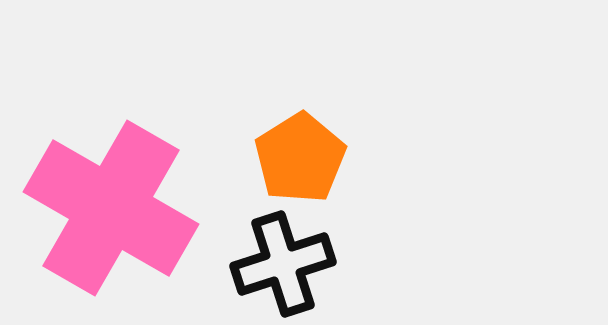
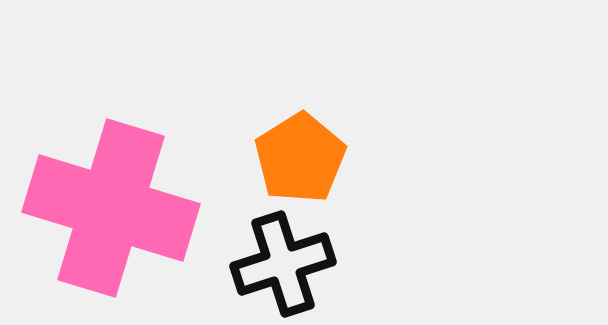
pink cross: rotated 13 degrees counterclockwise
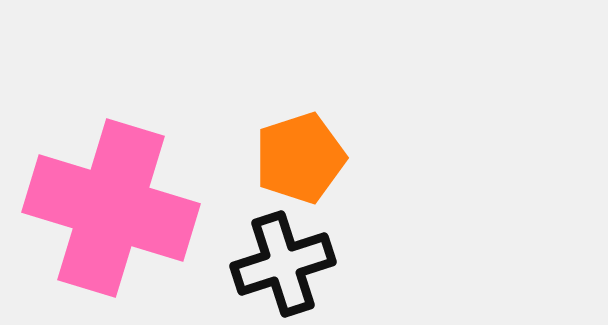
orange pentagon: rotated 14 degrees clockwise
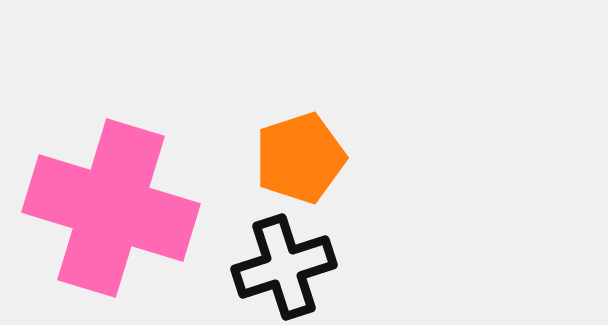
black cross: moved 1 px right, 3 px down
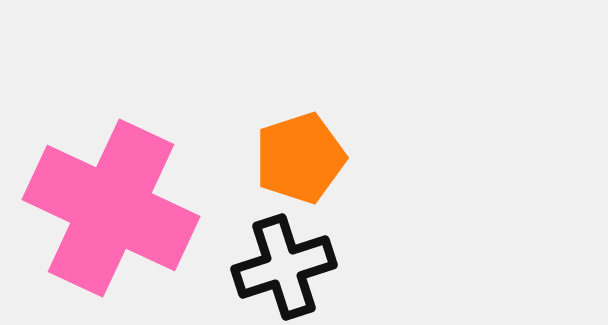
pink cross: rotated 8 degrees clockwise
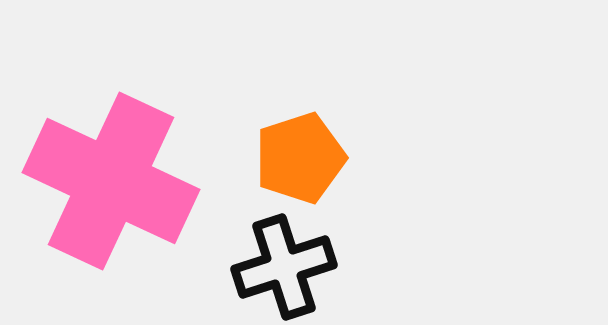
pink cross: moved 27 px up
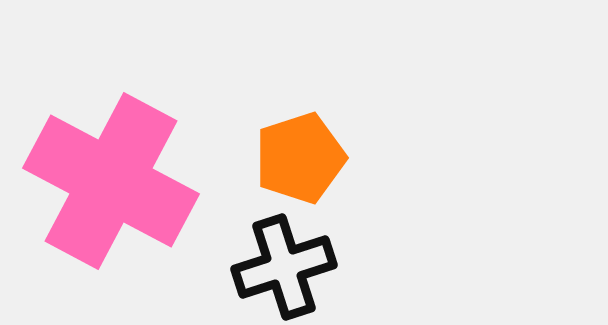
pink cross: rotated 3 degrees clockwise
